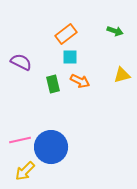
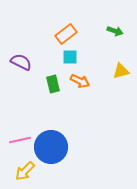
yellow triangle: moved 1 px left, 4 px up
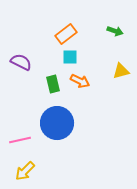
blue circle: moved 6 px right, 24 px up
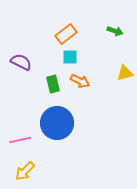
yellow triangle: moved 4 px right, 2 px down
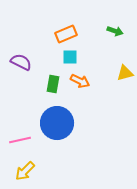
orange rectangle: rotated 15 degrees clockwise
green rectangle: rotated 24 degrees clockwise
